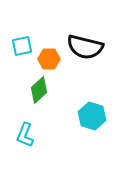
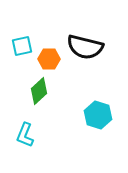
green diamond: moved 1 px down
cyan hexagon: moved 6 px right, 1 px up
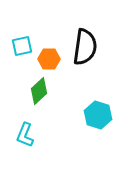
black semicircle: rotated 96 degrees counterclockwise
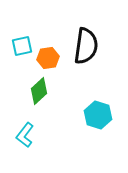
black semicircle: moved 1 px right, 1 px up
orange hexagon: moved 1 px left, 1 px up; rotated 10 degrees counterclockwise
cyan L-shape: rotated 15 degrees clockwise
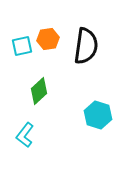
orange hexagon: moved 19 px up
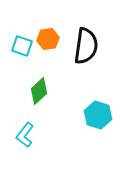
cyan square: rotated 30 degrees clockwise
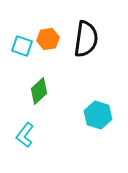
black semicircle: moved 7 px up
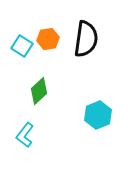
cyan square: rotated 15 degrees clockwise
cyan hexagon: rotated 20 degrees clockwise
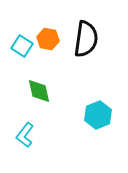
orange hexagon: rotated 20 degrees clockwise
green diamond: rotated 60 degrees counterclockwise
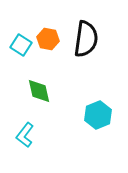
cyan square: moved 1 px left, 1 px up
